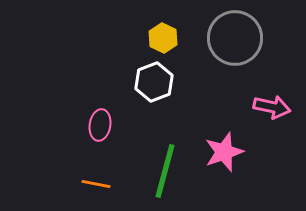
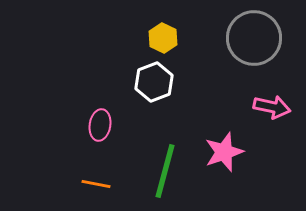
gray circle: moved 19 px right
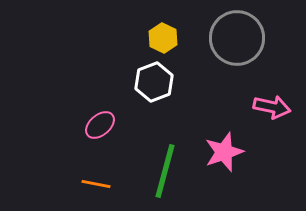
gray circle: moved 17 px left
pink ellipse: rotated 40 degrees clockwise
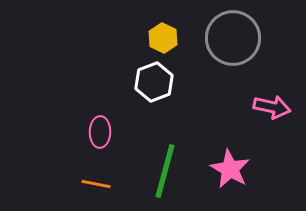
gray circle: moved 4 px left
pink ellipse: moved 7 px down; rotated 48 degrees counterclockwise
pink star: moved 6 px right, 17 px down; rotated 24 degrees counterclockwise
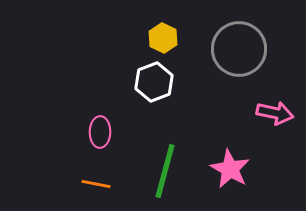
gray circle: moved 6 px right, 11 px down
pink arrow: moved 3 px right, 6 px down
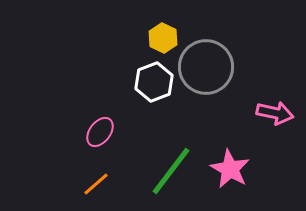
gray circle: moved 33 px left, 18 px down
pink ellipse: rotated 36 degrees clockwise
green line: moved 6 px right; rotated 22 degrees clockwise
orange line: rotated 52 degrees counterclockwise
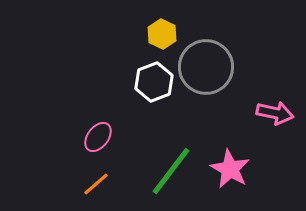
yellow hexagon: moved 1 px left, 4 px up
pink ellipse: moved 2 px left, 5 px down
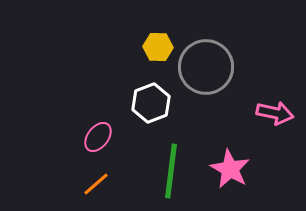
yellow hexagon: moved 4 px left, 13 px down; rotated 24 degrees counterclockwise
white hexagon: moved 3 px left, 21 px down
green line: rotated 30 degrees counterclockwise
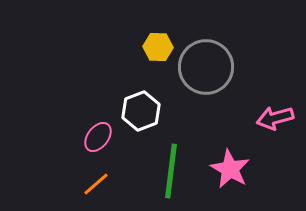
white hexagon: moved 10 px left, 8 px down
pink arrow: moved 5 px down; rotated 153 degrees clockwise
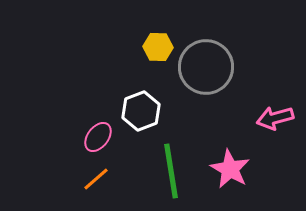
green line: rotated 16 degrees counterclockwise
orange line: moved 5 px up
